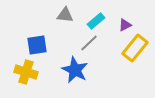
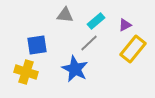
yellow rectangle: moved 2 px left, 1 px down
blue star: moved 1 px up
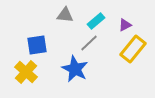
yellow cross: rotated 25 degrees clockwise
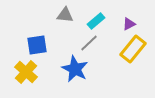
purple triangle: moved 4 px right, 1 px up
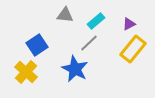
blue square: rotated 25 degrees counterclockwise
